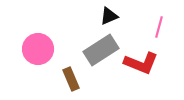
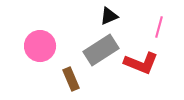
pink circle: moved 2 px right, 3 px up
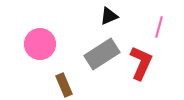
pink circle: moved 2 px up
gray rectangle: moved 1 px right, 4 px down
red L-shape: rotated 88 degrees counterclockwise
brown rectangle: moved 7 px left, 6 px down
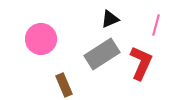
black triangle: moved 1 px right, 3 px down
pink line: moved 3 px left, 2 px up
pink circle: moved 1 px right, 5 px up
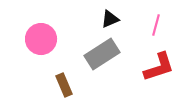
red L-shape: moved 18 px right, 4 px down; rotated 48 degrees clockwise
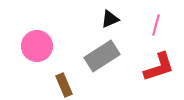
pink circle: moved 4 px left, 7 px down
gray rectangle: moved 2 px down
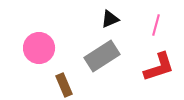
pink circle: moved 2 px right, 2 px down
